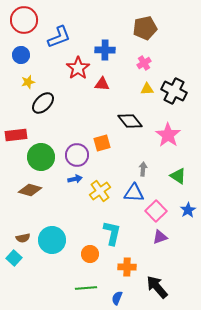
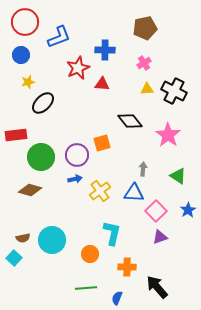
red circle: moved 1 px right, 2 px down
red star: rotated 10 degrees clockwise
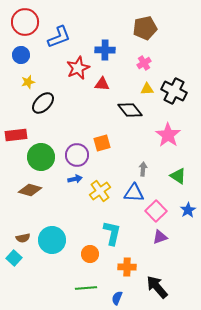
black diamond: moved 11 px up
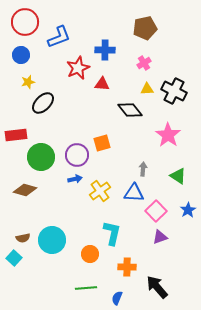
brown diamond: moved 5 px left
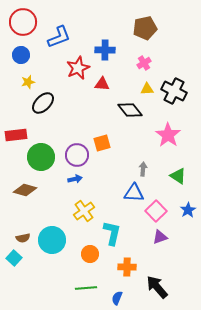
red circle: moved 2 px left
yellow cross: moved 16 px left, 20 px down
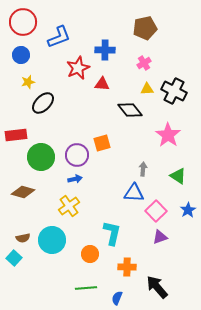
brown diamond: moved 2 px left, 2 px down
yellow cross: moved 15 px left, 5 px up
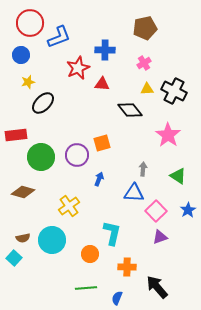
red circle: moved 7 px right, 1 px down
blue arrow: moved 24 px right; rotated 56 degrees counterclockwise
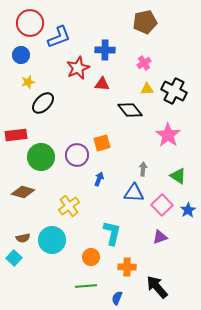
brown pentagon: moved 6 px up
pink square: moved 6 px right, 6 px up
orange circle: moved 1 px right, 3 px down
green line: moved 2 px up
